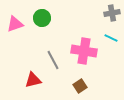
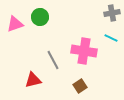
green circle: moved 2 px left, 1 px up
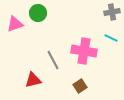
gray cross: moved 1 px up
green circle: moved 2 px left, 4 px up
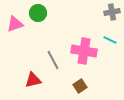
cyan line: moved 1 px left, 2 px down
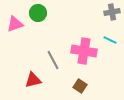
brown square: rotated 24 degrees counterclockwise
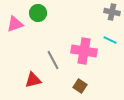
gray cross: rotated 21 degrees clockwise
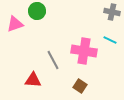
green circle: moved 1 px left, 2 px up
red triangle: rotated 18 degrees clockwise
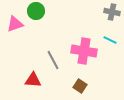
green circle: moved 1 px left
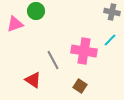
cyan line: rotated 72 degrees counterclockwise
red triangle: rotated 30 degrees clockwise
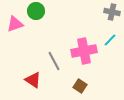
pink cross: rotated 20 degrees counterclockwise
gray line: moved 1 px right, 1 px down
